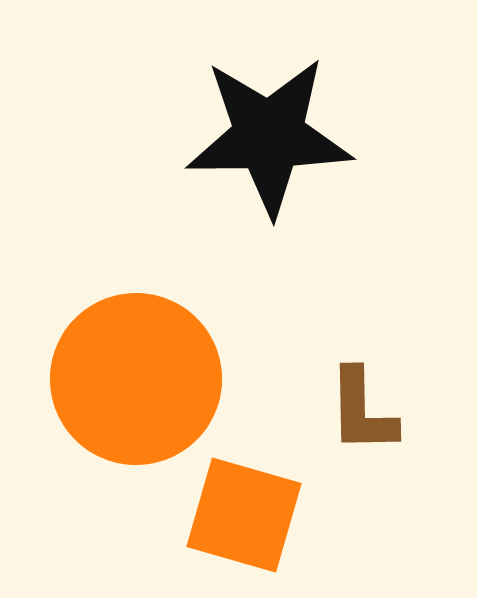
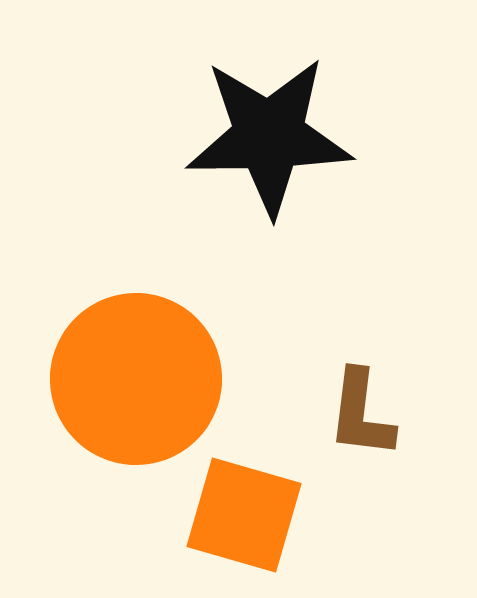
brown L-shape: moved 1 px left, 3 px down; rotated 8 degrees clockwise
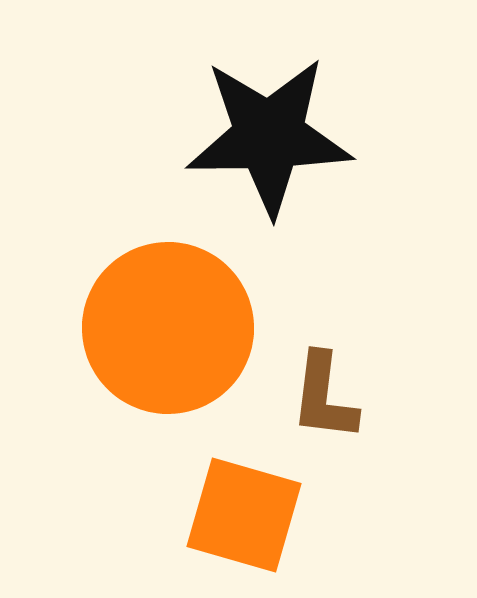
orange circle: moved 32 px right, 51 px up
brown L-shape: moved 37 px left, 17 px up
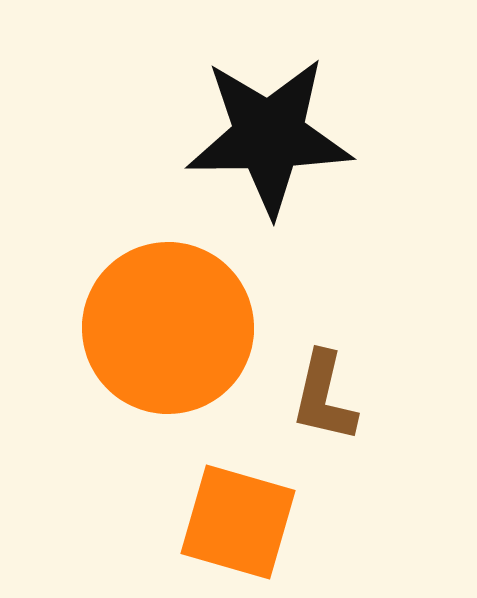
brown L-shape: rotated 6 degrees clockwise
orange square: moved 6 px left, 7 px down
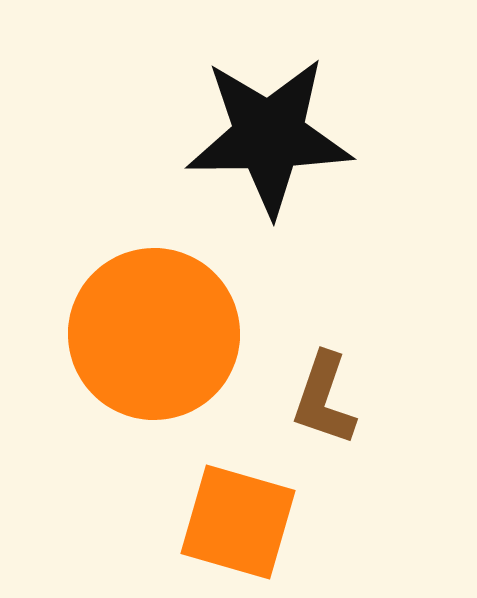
orange circle: moved 14 px left, 6 px down
brown L-shape: moved 2 px down; rotated 6 degrees clockwise
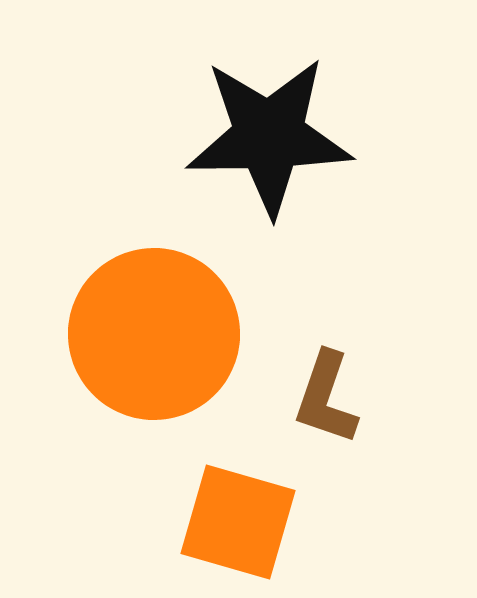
brown L-shape: moved 2 px right, 1 px up
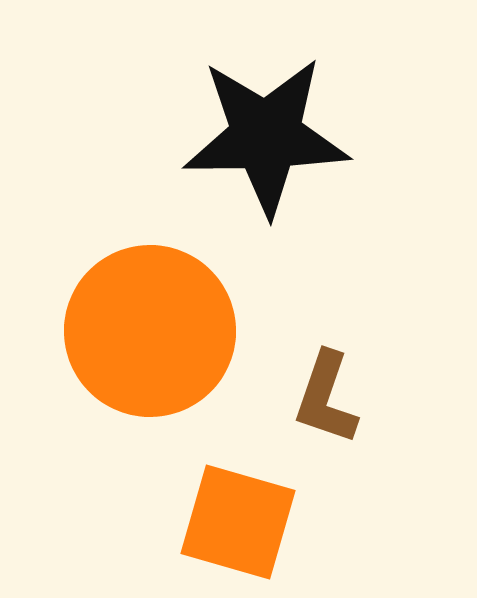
black star: moved 3 px left
orange circle: moved 4 px left, 3 px up
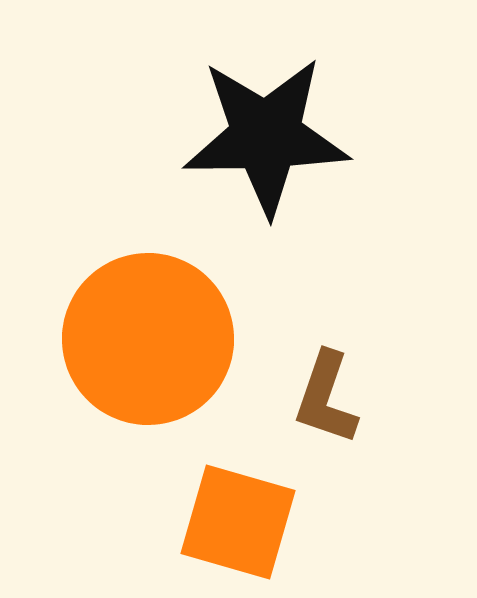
orange circle: moved 2 px left, 8 px down
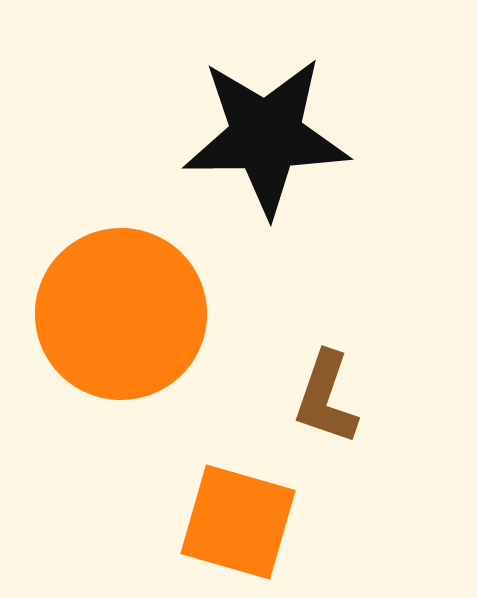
orange circle: moved 27 px left, 25 px up
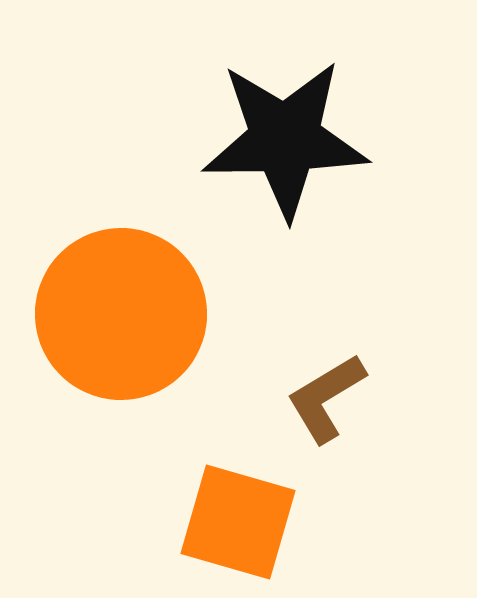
black star: moved 19 px right, 3 px down
brown L-shape: rotated 40 degrees clockwise
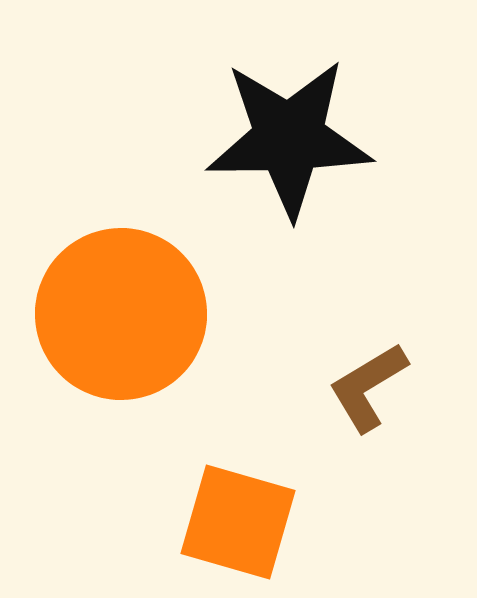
black star: moved 4 px right, 1 px up
brown L-shape: moved 42 px right, 11 px up
